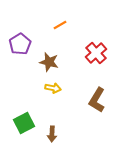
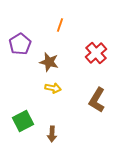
orange line: rotated 40 degrees counterclockwise
green square: moved 1 px left, 2 px up
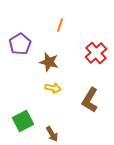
brown L-shape: moved 7 px left
brown arrow: rotated 35 degrees counterclockwise
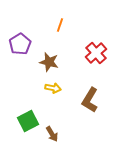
green square: moved 5 px right
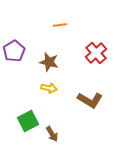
orange line: rotated 64 degrees clockwise
purple pentagon: moved 6 px left, 7 px down
yellow arrow: moved 4 px left
brown L-shape: rotated 90 degrees counterclockwise
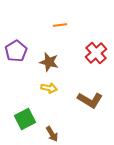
purple pentagon: moved 2 px right
green square: moved 3 px left, 2 px up
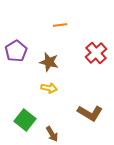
brown L-shape: moved 13 px down
green square: moved 1 px down; rotated 25 degrees counterclockwise
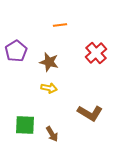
green square: moved 5 px down; rotated 35 degrees counterclockwise
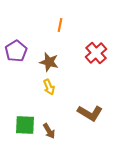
orange line: rotated 72 degrees counterclockwise
yellow arrow: moved 1 px up; rotated 56 degrees clockwise
brown arrow: moved 3 px left, 3 px up
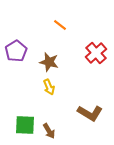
orange line: rotated 64 degrees counterclockwise
